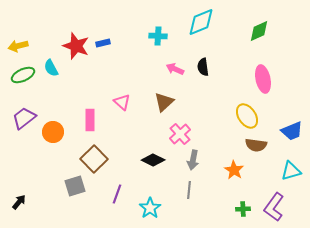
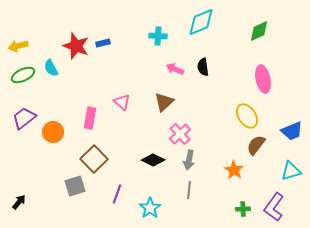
pink rectangle: moved 2 px up; rotated 10 degrees clockwise
brown semicircle: rotated 120 degrees clockwise
gray arrow: moved 4 px left
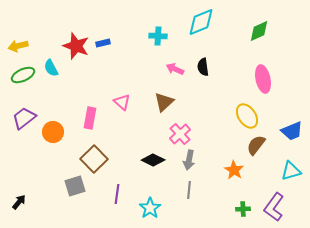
purple line: rotated 12 degrees counterclockwise
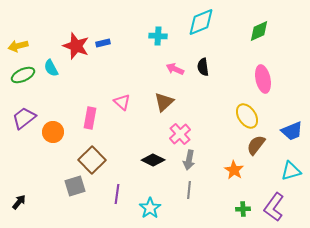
brown square: moved 2 px left, 1 px down
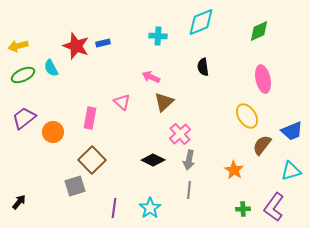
pink arrow: moved 24 px left, 8 px down
brown semicircle: moved 6 px right
purple line: moved 3 px left, 14 px down
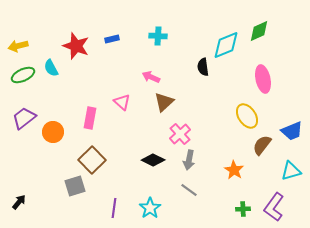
cyan diamond: moved 25 px right, 23 px down
blue rectangle: moved 9 px right, 4 px up
gray line: rotated 60 degrees counterclockwise
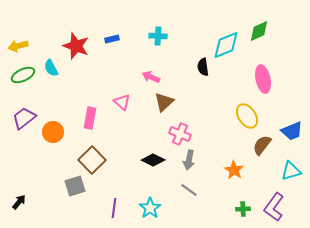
pink cross: rotated 25 degrees counterclockwise
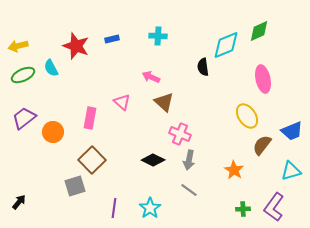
brown triangle: rotated 35 degrees counterclockwise
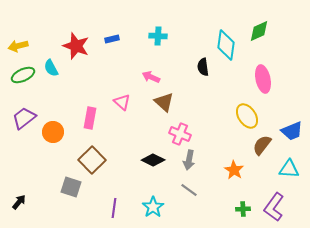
cyan diamond: rotated 60 degrees counterclockwise
cyan triangle: moved 2 px left, 2 px up; rotated 20 degrees clockwise
gray square: moved 4 px left, 1 px down; rotated 35 degrees clockwise
cyan star: moved 3 px right, 1 px up
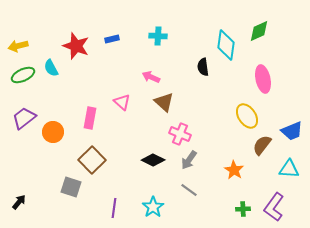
gray arrow: rotated 24 degrees clockwise
